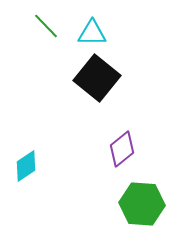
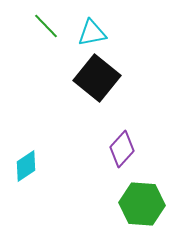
cyan triangle: rotated 12 degrees counterclockwise
purple diamond: rotated 9 degrees counterclockwise
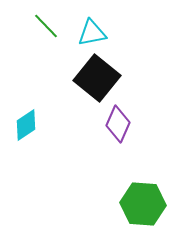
purple diamond: moved 4 px left, 25 px up; rotated 18 degrees counterclockwise
cyan diamond: moved 41 px up
green hexagon: moved 1 px right
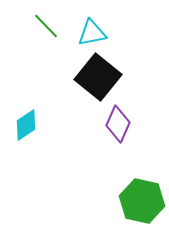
black square: moved 1 px right, 1 px up
green hexagon: moved 1 px left, 3 px up; rotated 9 degrees clockwise
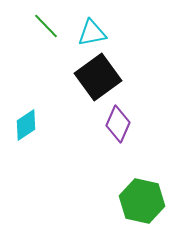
black square: rotated 15 degrees clockwise
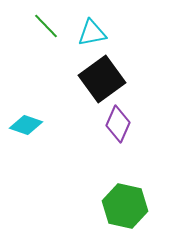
black square: moved 4 px right, 2 px down
cyan diamond: rotated 52 degrees clockwise
green hexagon: moved 17 px left, 5 px down
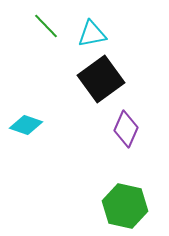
cyan triangle: moved 1 px down
black square: moved 1 px left
purple diamond: moved 8 px right, 5 px down
